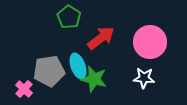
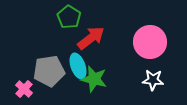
red arrow: moved 10 px left
white star: moved 9 px right, 2 px down
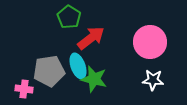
pink cross: rotated 36 degrees counterclockwise
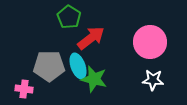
gray pentagon: moved 5 px up; rotated 8 degrees clockwise
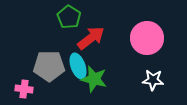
pink circle: moved 3 px left, 4 px up
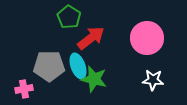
pink cross: rotated 18 degrees counterclockwise
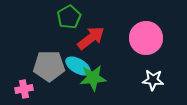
green pentagon: rotated 10 degrees clockwise
pink circle: moved 1 px left
cyan ellipse: rotated 40 degrees counterclockwise
green star: moved 1 px left, 1 px up; rotated 20 degrees counterclockwise
